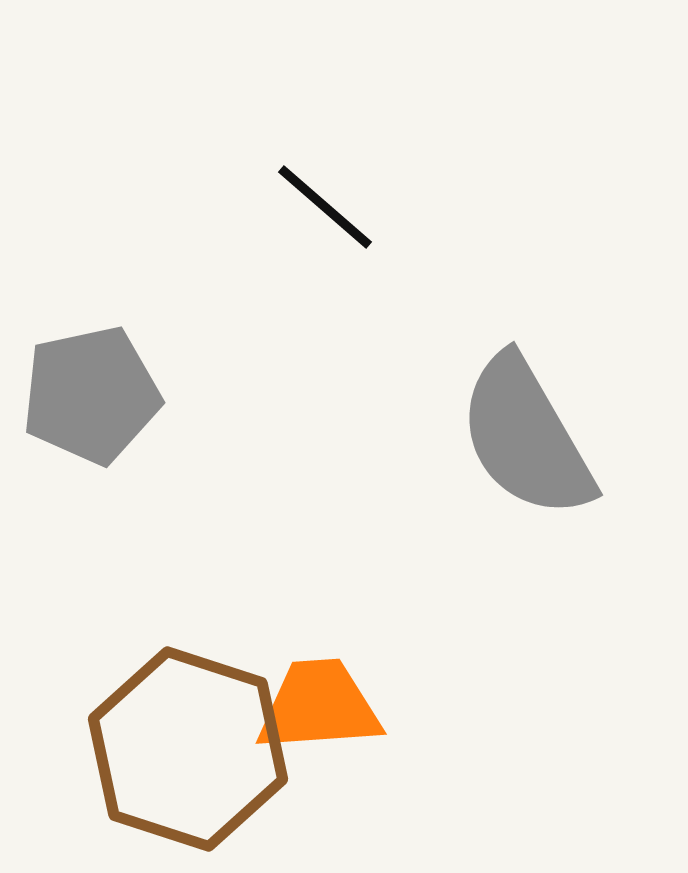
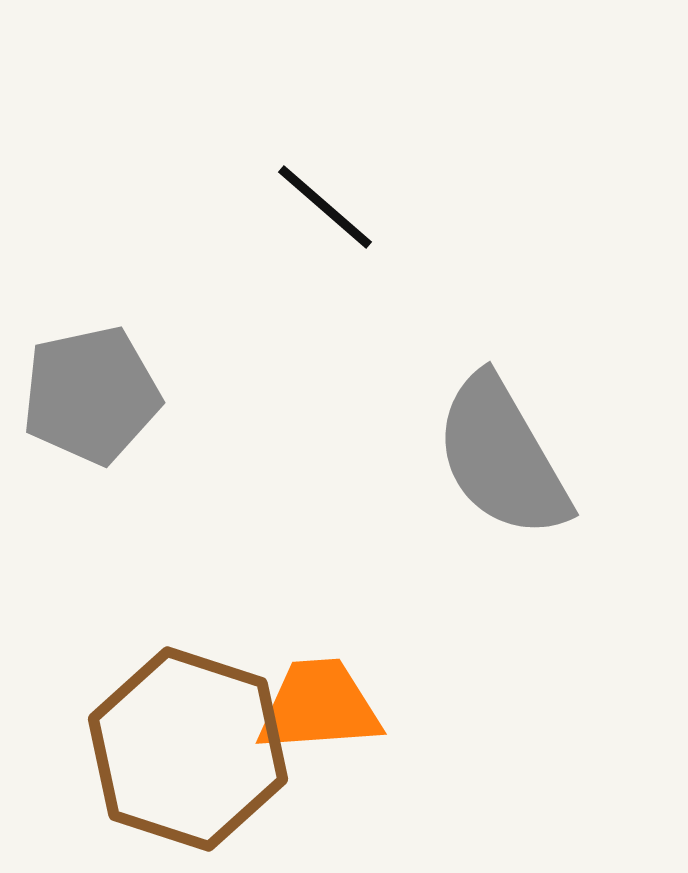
gray semicircle: moved 24 px left, 20 px down
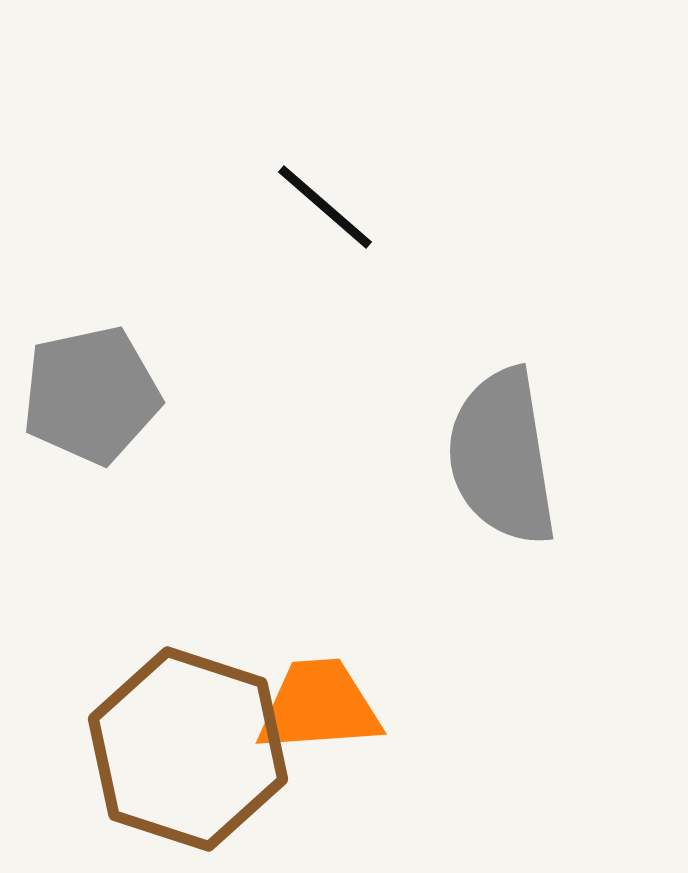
gray semicircle: rotated 21 degrees clockwise
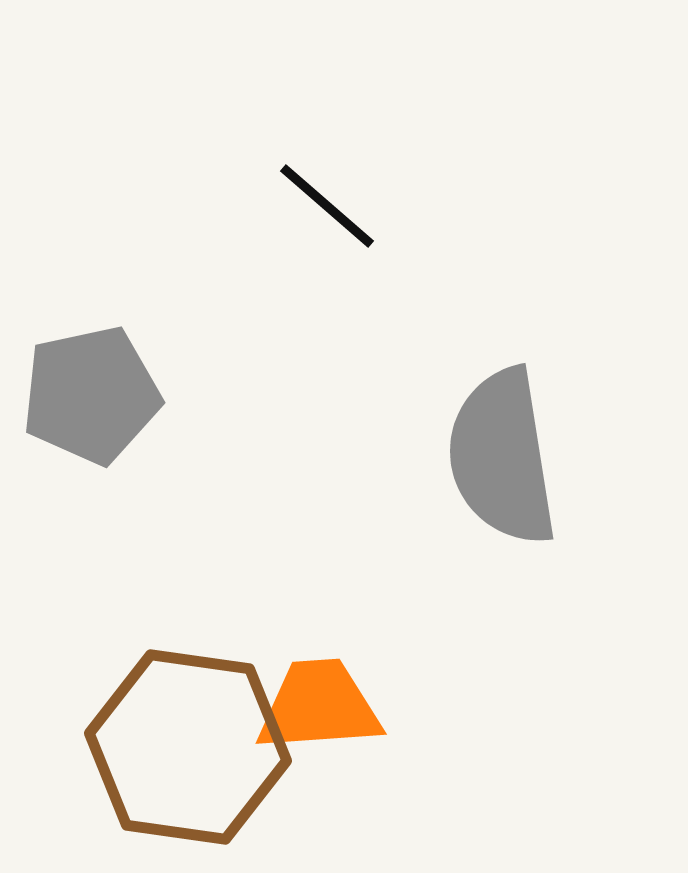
black line: moved 2 px right, 1 px up
brown hexagon: moved 2 px up; rotated 10 degrees counterclockwise
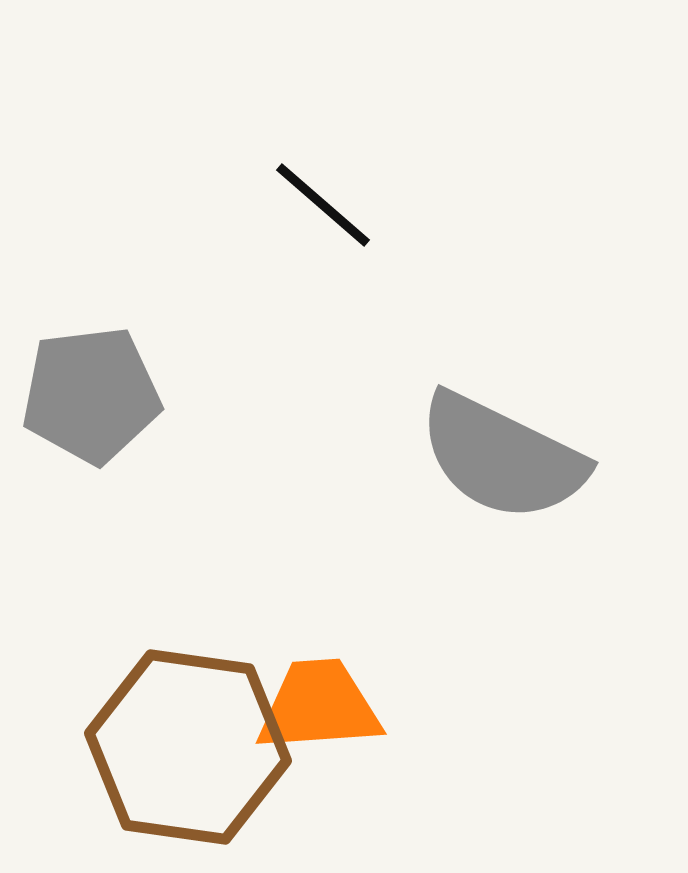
black line: moved 4 px left, 1 px up
gray pentagon: rotated 5 degrees clockwise
gray semicircle: rotated 55 degrees counterclockwise
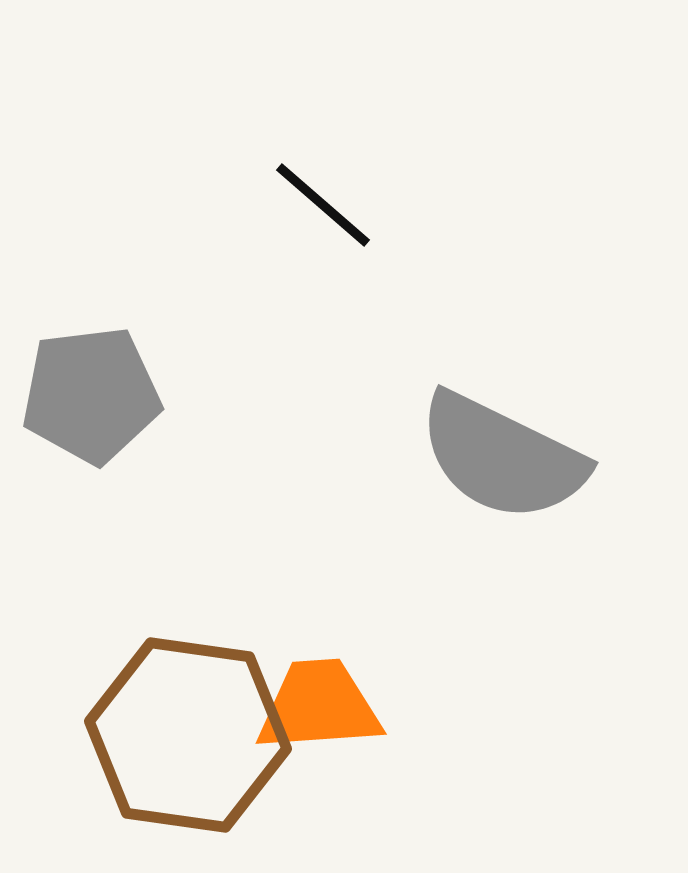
brown hexagon: moved 12 px up
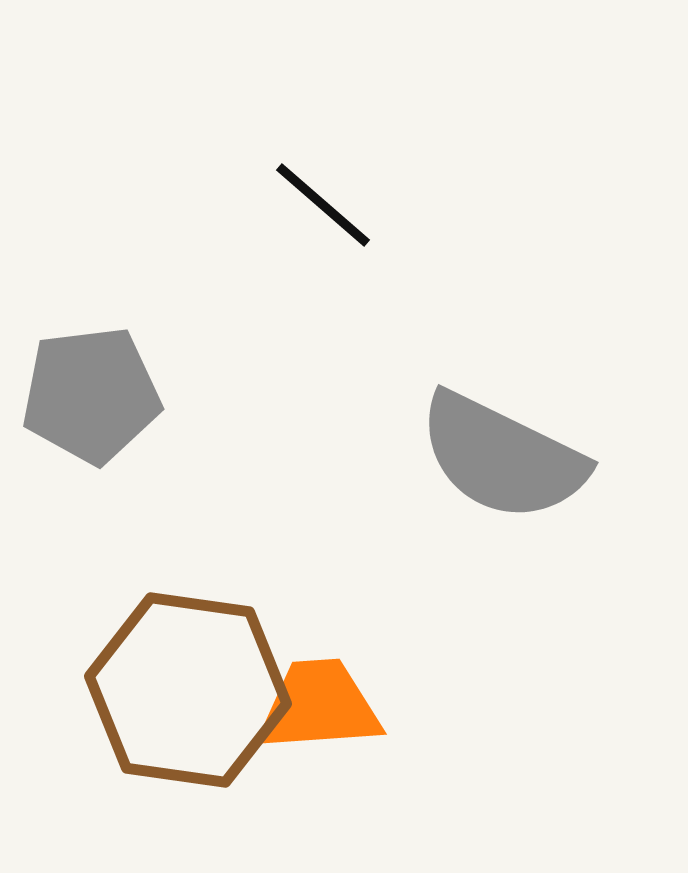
brown hexagon: moved 45 px up
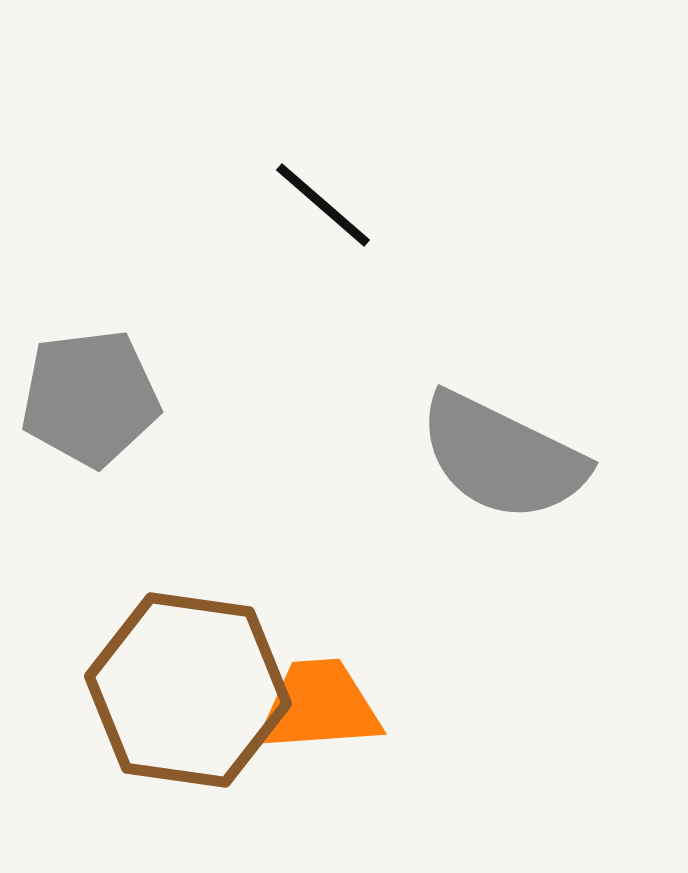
gray pentagon: moved 1 px left, 3 px down
